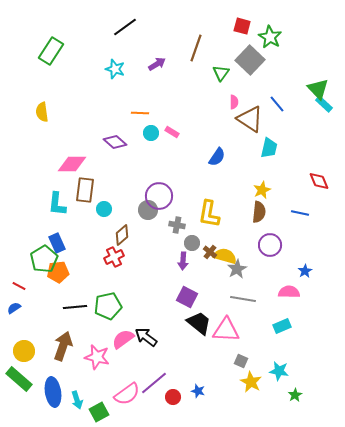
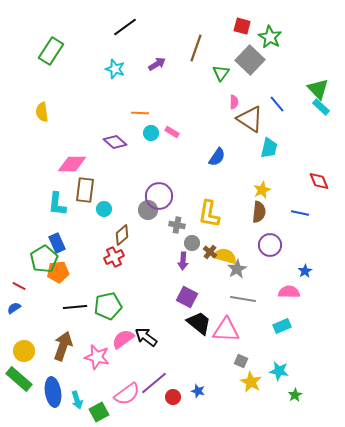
cyan rectangle at (324, 104): moved 3 px left, 3 px down
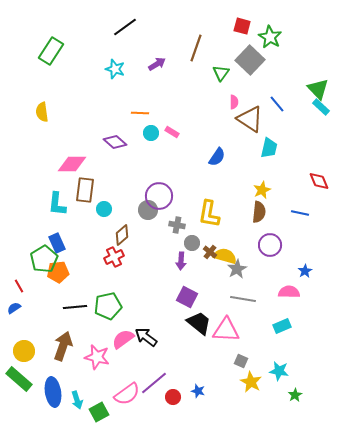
purple arrow at (183, 261): moved 2 px left
red line at (19, 286): rotated 32 degrees clockwise
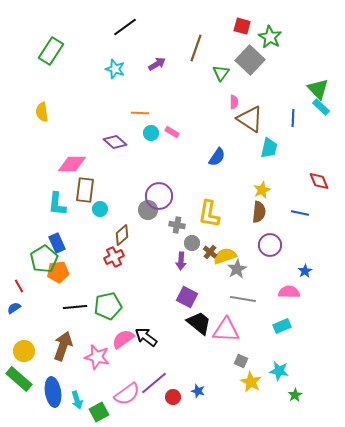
blue line at (277, 104): moved 16 px right, 14 px down; rotated 42 degrees clockwise
cyan circle at (104, 209): moved 4 px left
yellow semicircle at (225, 256): rotated 35 degrees counterclockwise
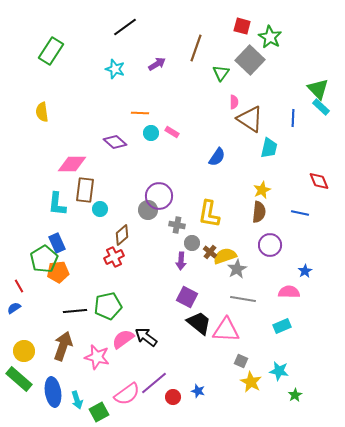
black line at (75, 307): moved 4 px down
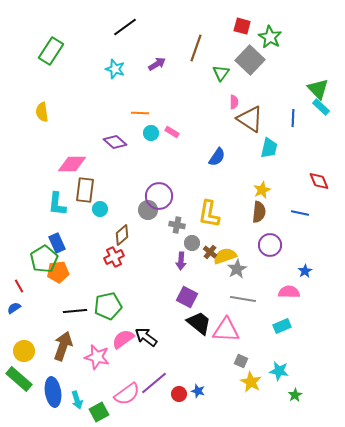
red circle at (173, 397): moved 6 px right, 3 px up
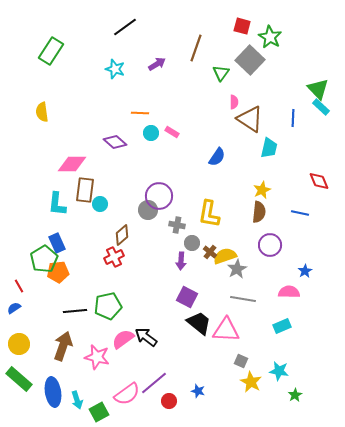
cyan circle at (100, 209): moved 5 px up
yellow circle at (24, 351): moved 5 px left, 7 px up
red circle at (179, 394): moved 10 px left, 7 px down
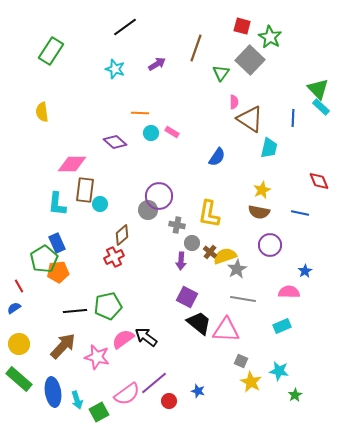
brown semicircle at (259, 212): rotated 95 degrees clockwise
brown arrow at (63, 346): rotated 24 degrees clockwise
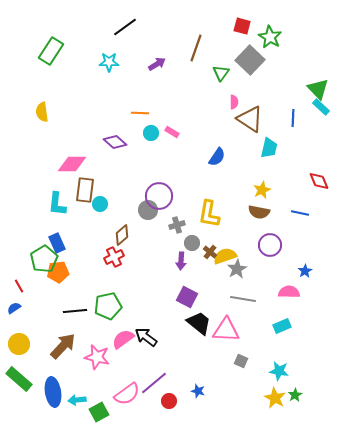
cyan star at (115, 69): moved 6 px left, 7 px up; rotated 18 degrees counterclockwise
gray cross at (177, 225): rotated 28 degrees counterclockwise
yellow star at (251, 382): moved 24 px right, 16 px down
cyan arrow at (77, 400): rotated 102 degrees clockwise
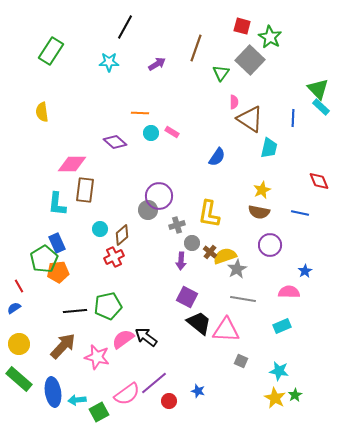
black line at (125, 27): rotated 25 degrees counterclockwise
cyan circle at (100, 204): moved 25 px down
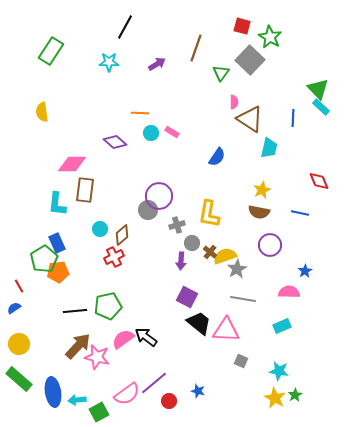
brown arrow at (63, 346): moved 15 px right
